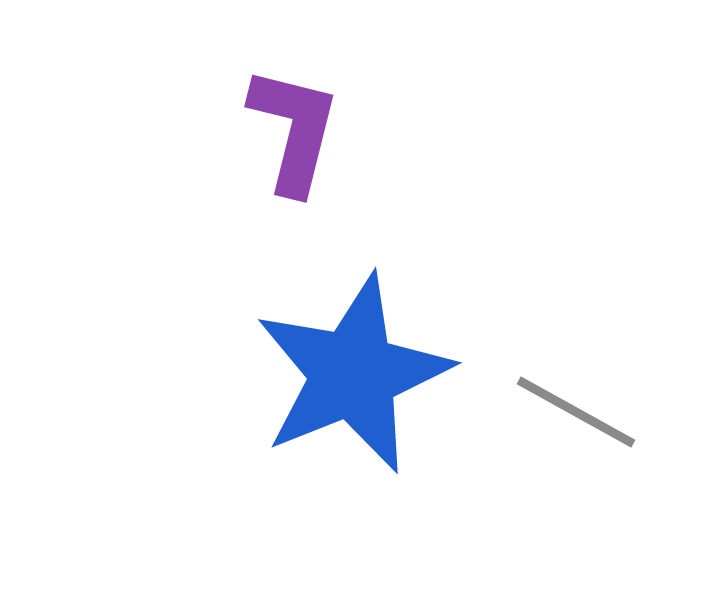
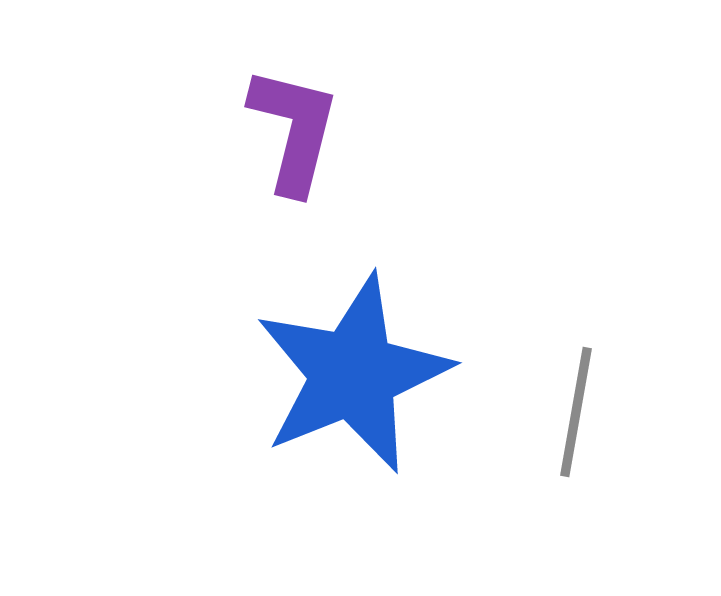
gray line: rotated 71 degrees clockwise
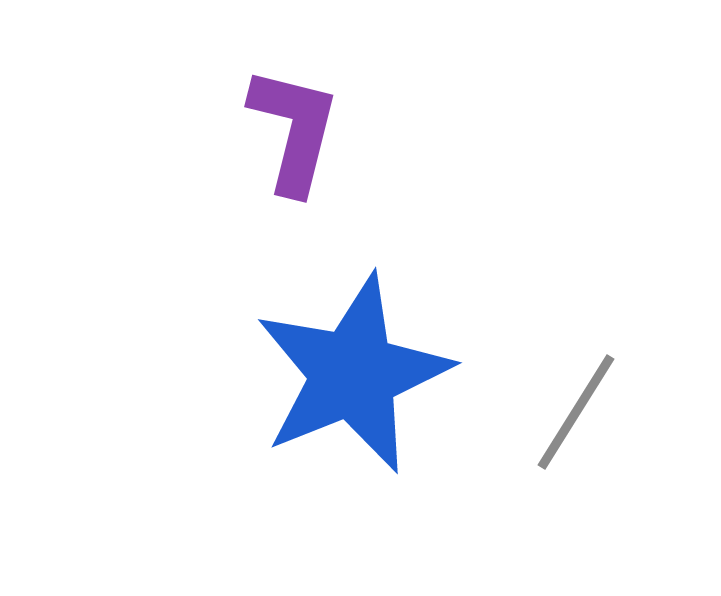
gray line: rotated 22 degrees clockwise
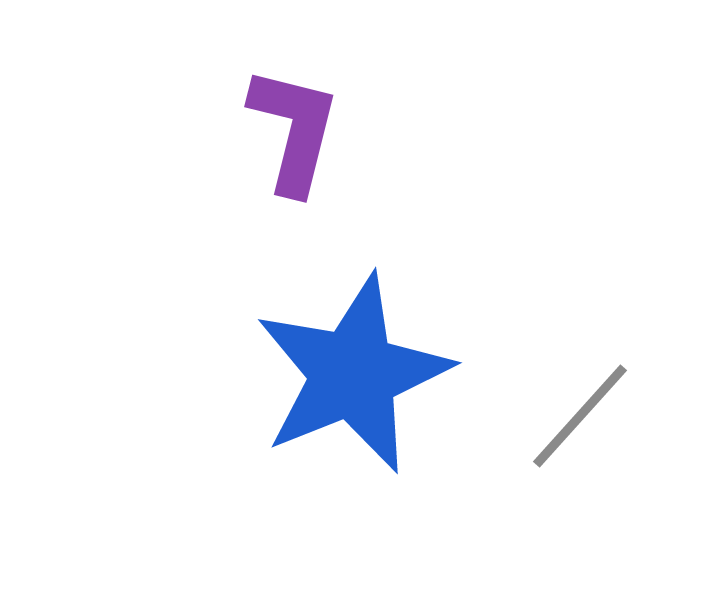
gray line: moved 4 px right, 4 px down; rotated 10 degrees clockwise
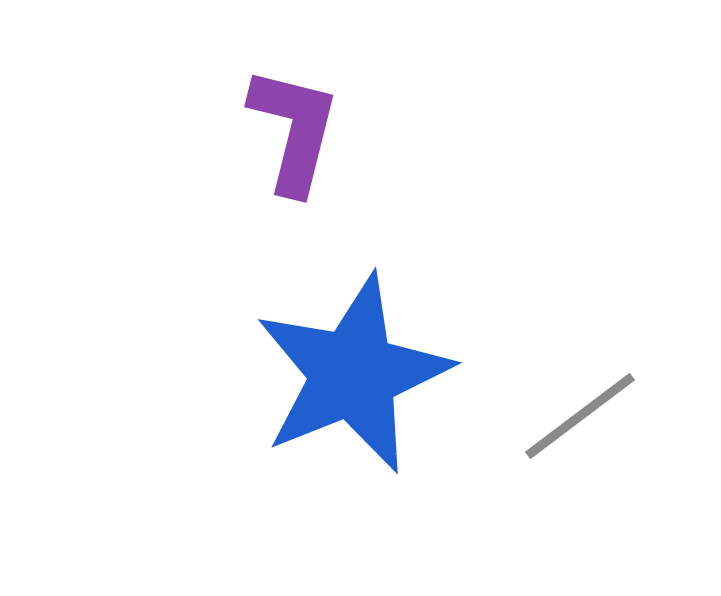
gray line: rotated 11 degrees clockwise
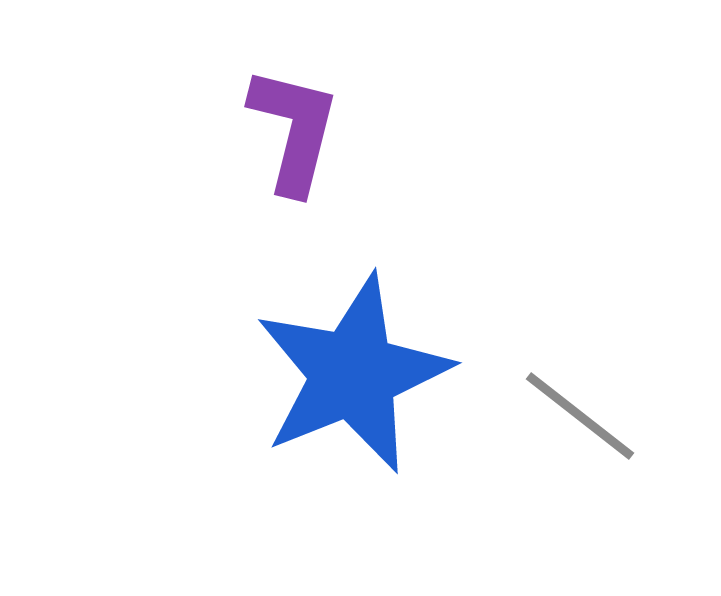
gray line: rotated 75 degrees clockwise
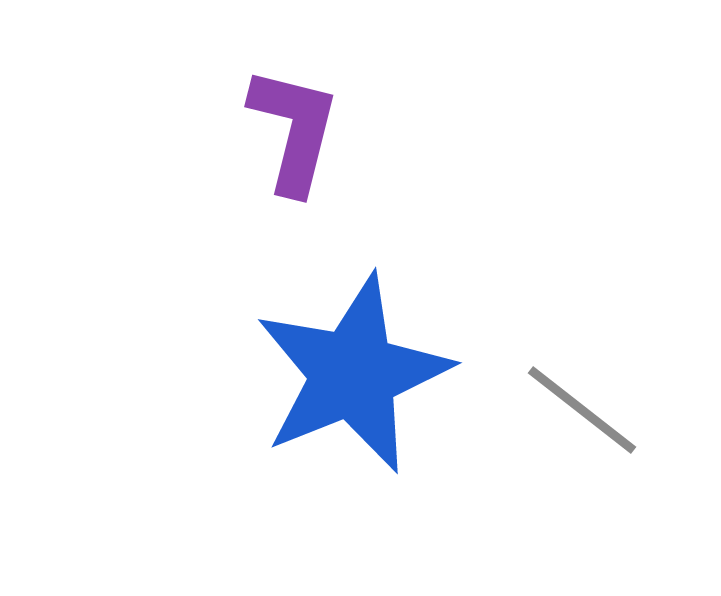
gray line: moved 2 px right, 6 px up
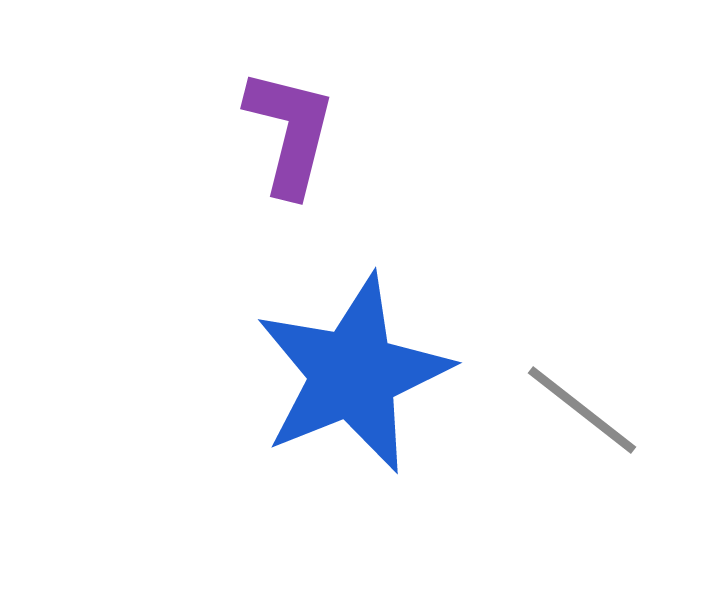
purple L-shape: moved 4 px left, 2 px down
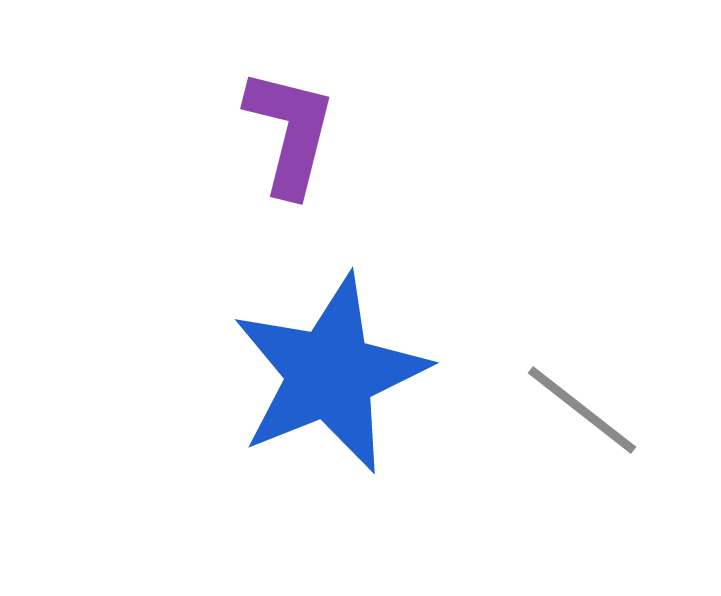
blue star: moved 23 px left
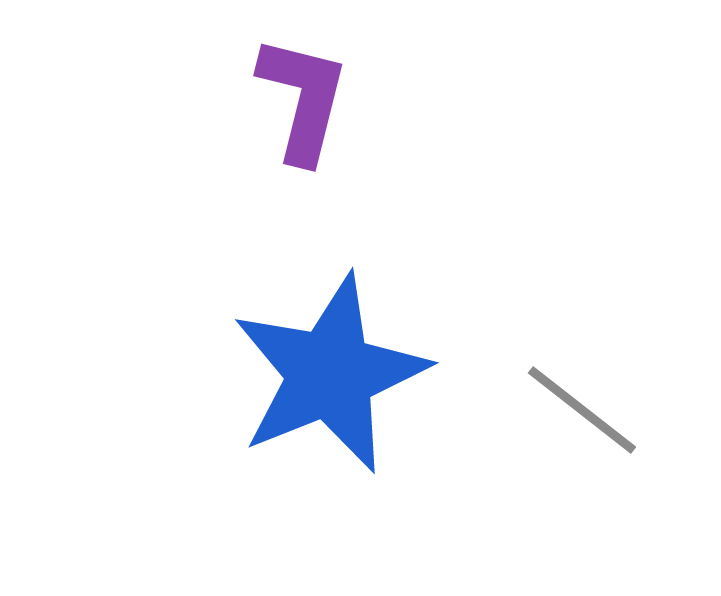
purple L-shape: moved 13 px right, 33 px up
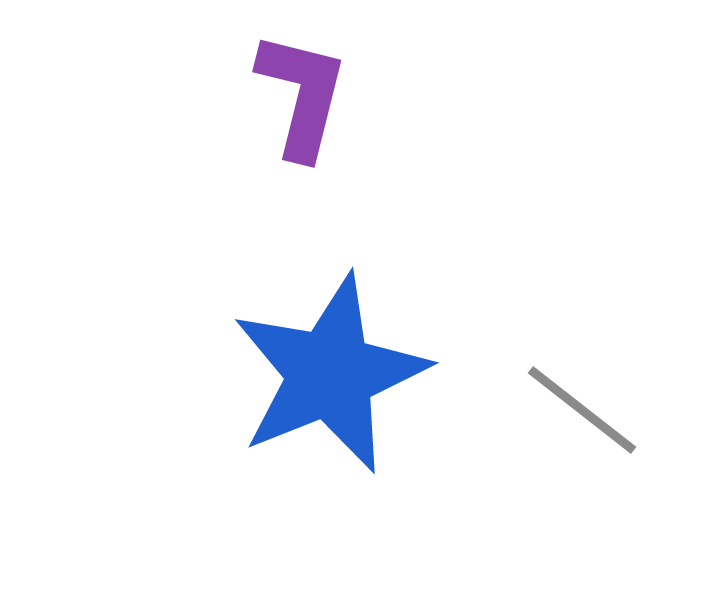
purple L-shape: moved 1 px left, 4 px up
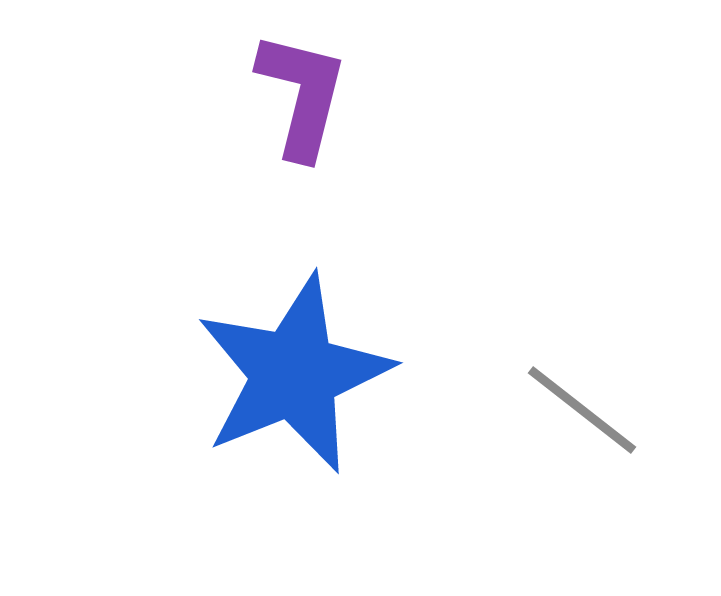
blue star: moved 36 px left
